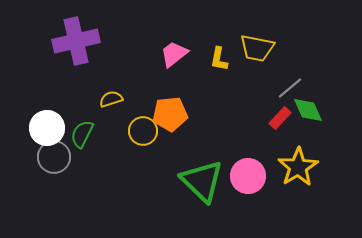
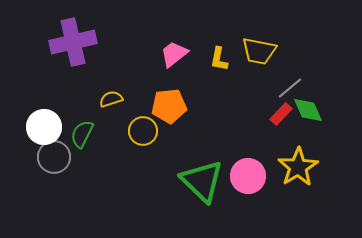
purple cross: moved 3 px left, 1 px down
yellow trapezoid: moved 2 px right, 3 px down
orange pentagon: moved 1 px left, 8 px up
red rectangle: moved 1 px right, 4 px up
white circle: moved 3 px left, 1 px up
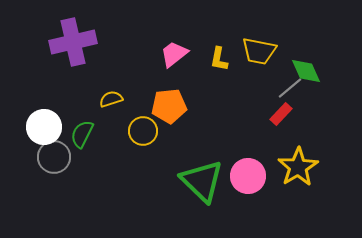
green diamond: moved 2 px left, 39 px up
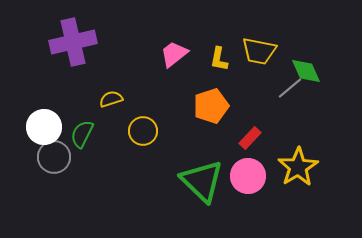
orange pentagon: moved 42 px right; rotated 12 degrees counterclockwise
red rectangle: moved 31 px left, 24 px down
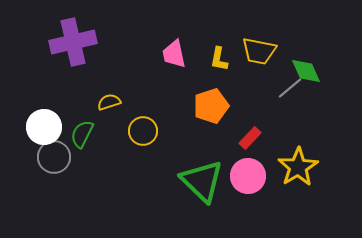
pink trapezoid: rotated 64 degrees counterclockwise
yellow semicircle: moved 2 px left, 3 px down
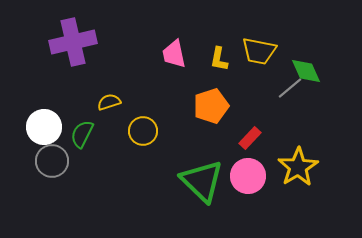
gray circle: moved 2 px left, 4 px down
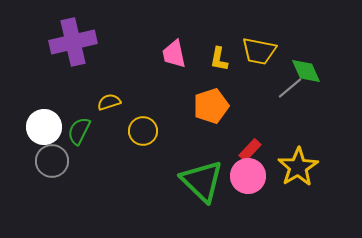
green semicircle: moved 3 px left, 3 px up
red rectangle: moved 12 px down
